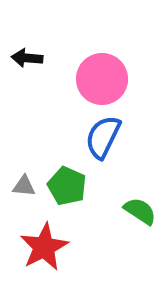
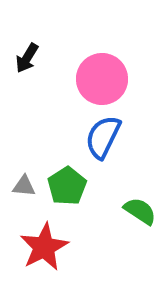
black arrow: rotated 64 degrees counterclockwise
green pentagon: rotated 15 degrees clockwise
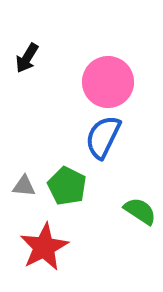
pink circle: moved 6 px right, 3 px down
green pentagon: rotated 12 degrees counterclockwise
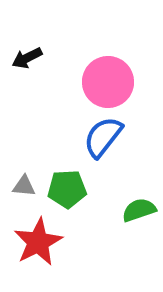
black arrow: rotated 32 degrees clockwise
blue semicircle: rotated 12 degrees clockwise
green pentagon: moved 3 px down; rotated 30 degrees counterclockwise
green semicircle: moved 1 px left, 1 px up; rotated 52 degrees counterclockwise
red star: moved 6 px left, 5 px up
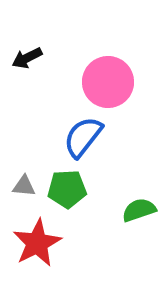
blue semicircle: moved 20 px left
red star: moved 1 px left, 1 px down
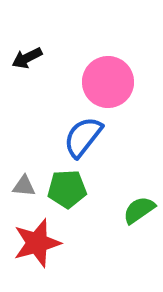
green semicircle: rotated 16 degrees counterclockwise
red star: rotated 12 degrees clockwise
